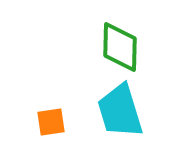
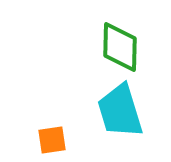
orange square: moved 1 px right, 18 px down
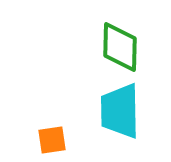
cyan trapezoid: rotated 16 degrees clockwise
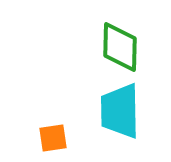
orange square: moved 1 px right, 2 px up
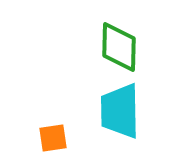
green diamond: moved 1 px left
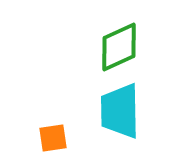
green diamond: rotated 64 degrees clockwise
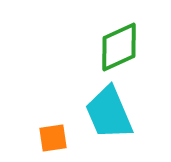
cyan trapezoid: moved 11 px left, 2 px down; rotated 22 degrees counterclockwise
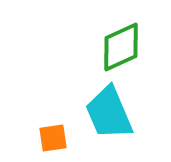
green diamond: moved 2 px right
